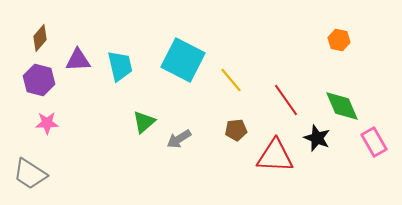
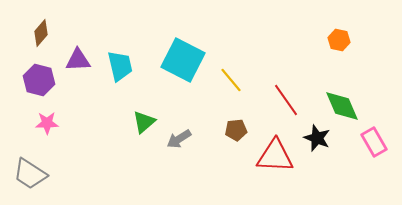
brown diamond: moved 1 px right, 5 px up
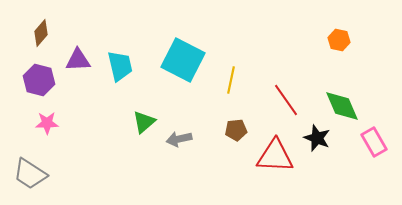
yellow line: rotated 52 degrees clockwise
gray arrow: rotated 20 degrees clockwise
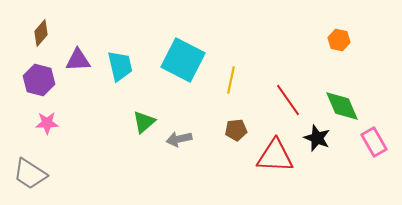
red line: moved 2 px right
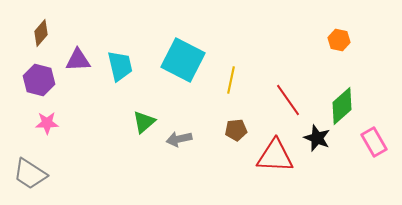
green diamond: rotated 72 degrees clockwise
